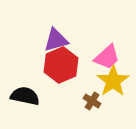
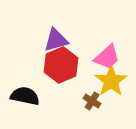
yellow star: moved 2 px left
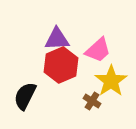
purple triangle: moved 1 px right, 1 px up; rotated 12 degrees clockwise
pink trapezoid: moved 9 px left, 7 px up
black semicircle: rotated 76 degrees counterclockwise
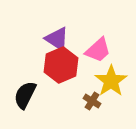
purple triangle: rotated 36 degrees clockwise
black semicircle: moved 1 px up
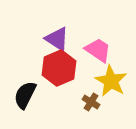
pink trapezoid: rotated 104 degrees counterclockwise
red hexagon: moved 2 px left, 3 px down
yellow star: rotated 8 degrees counterclockwise
brown cross: moved 1 px left, 1 px down
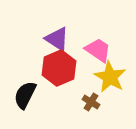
yellow star: moved 1 px left, 4 px up
